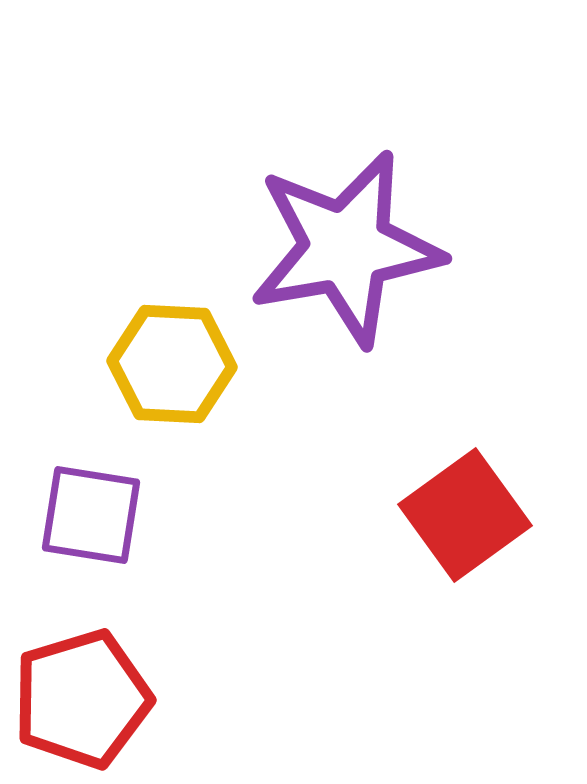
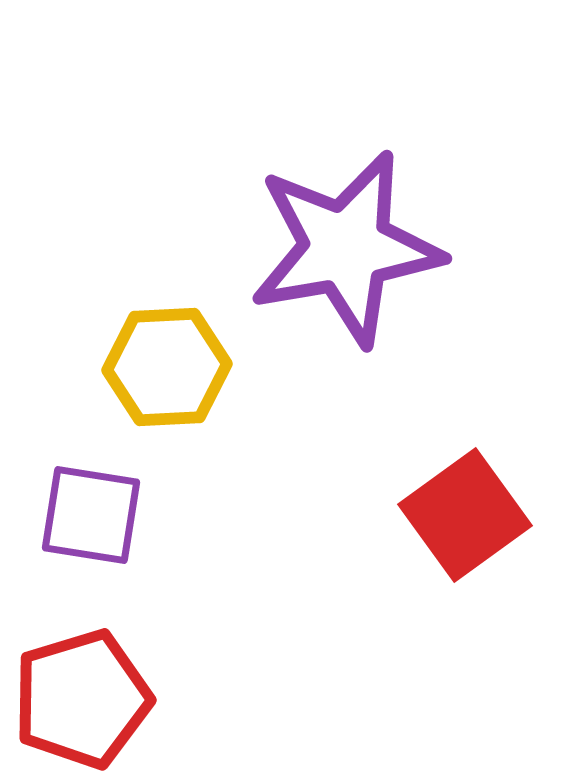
yellow hexagon: moved 5 px left, 3 px down; rotated 6 degrees counterclockwise
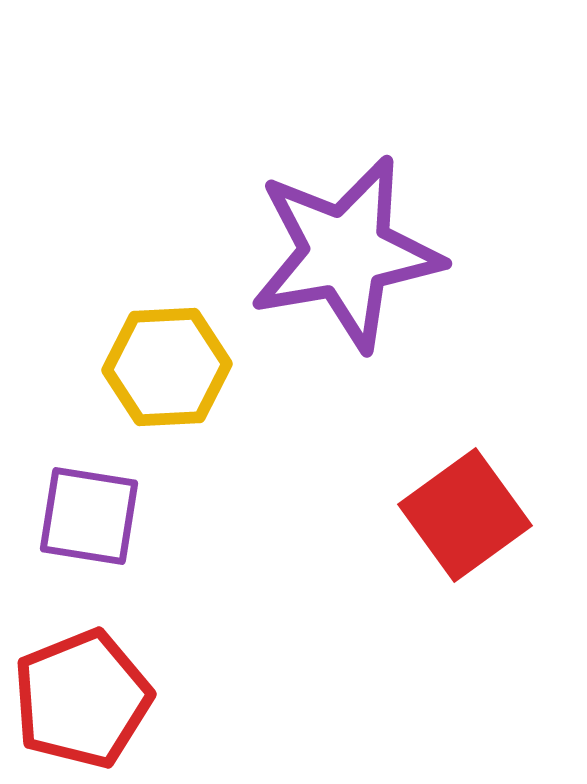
purple star: moved 5 px down
purple square: moved 2 px left, 1 px down
red pentagon: rotated 5 degrees counterclockwise
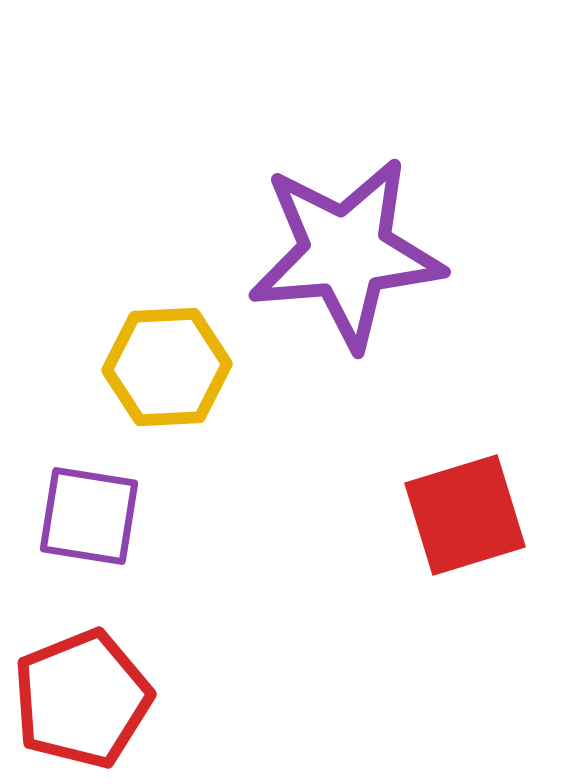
purple star: rotated 5 degrees clockwise
red square: rotated 19 degrees clockwise
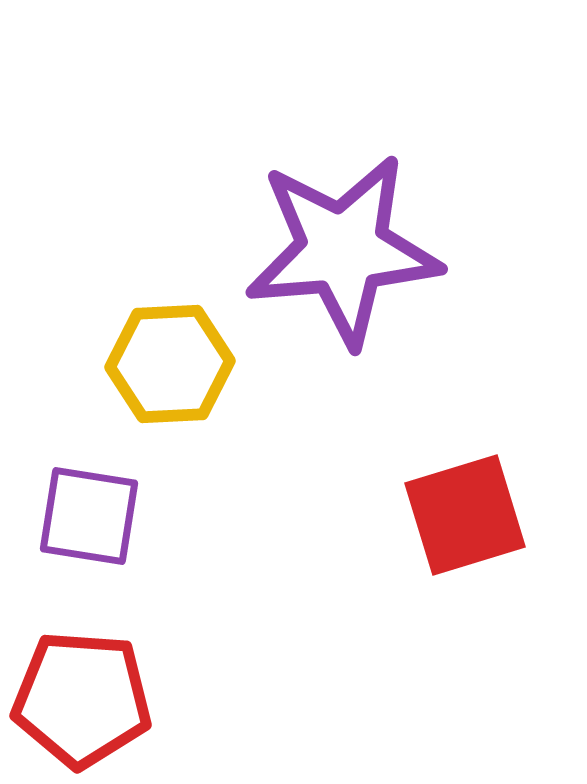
purple star: moved 3 px left, 3 px up
yellow hexagon: moved 3 px right, 3 px up
red pentagon: rotated 26 degrees clockwise
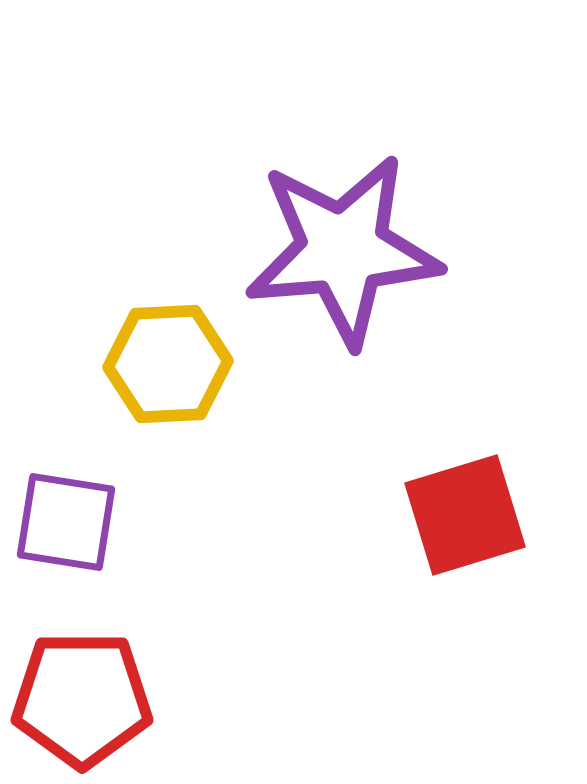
yellow hexagon: moved 2 px left
purple square: moved 23 px left, 6 px down
red pentagon: rotated 4 degrees counterclockwise
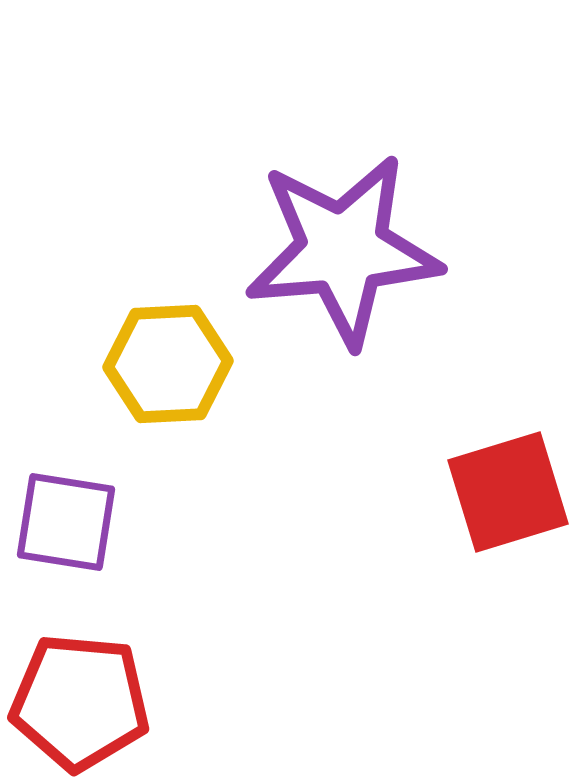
red square: moved 43 px right, 23 px up
red pentagon: moved 2 px left, 3 px down; rotated 5 degrees clockwise
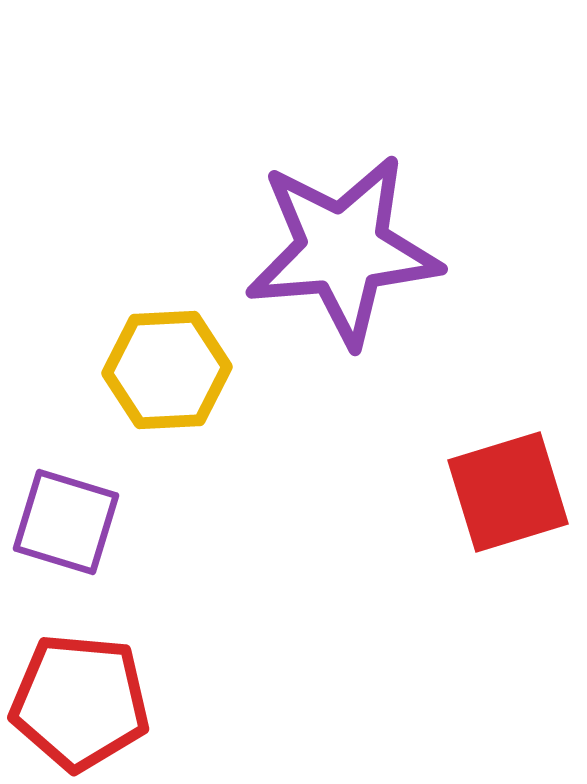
yellow hexagon: moved 1 px left, 6 px down
purple square: rotated 8 degrees clockwise
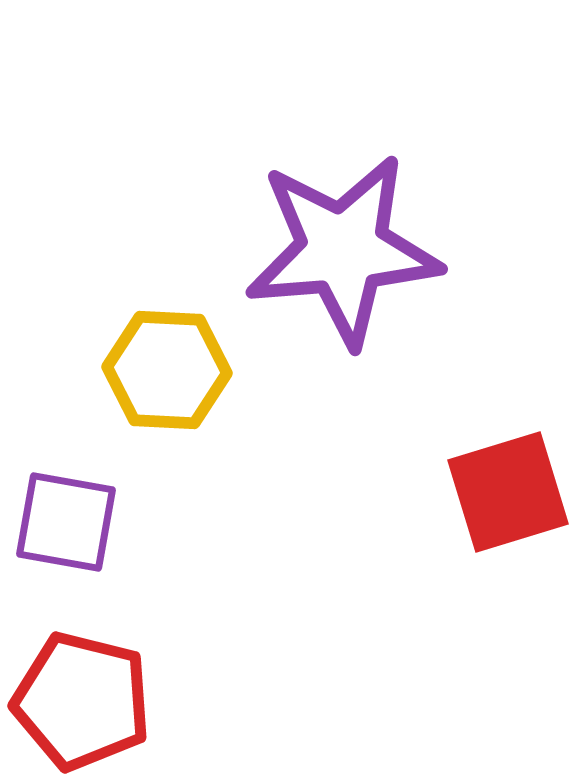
yellow hexagon: rotated 6 degrees clockwise
purple square: rotated 7 degrees counterclockwise
red pentagon: moved 2 px right, 1 px up; rotated 9 degrees clockwise
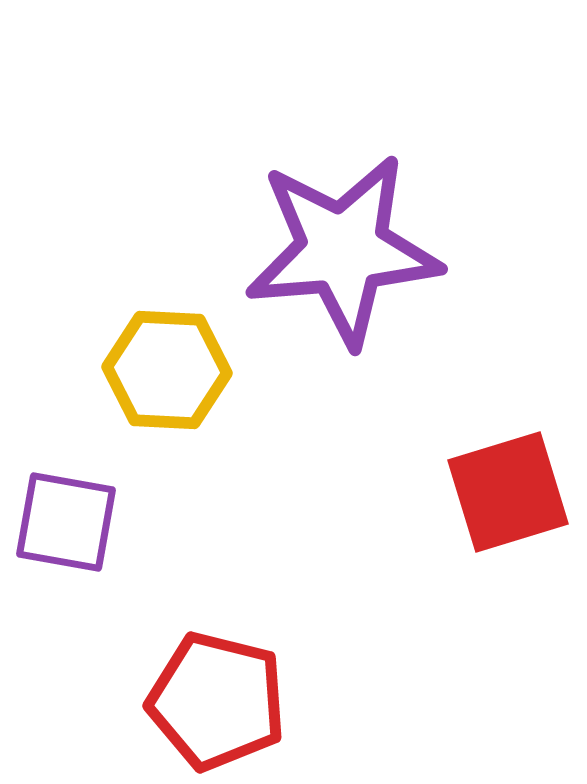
red pentagon: moved 135 px right
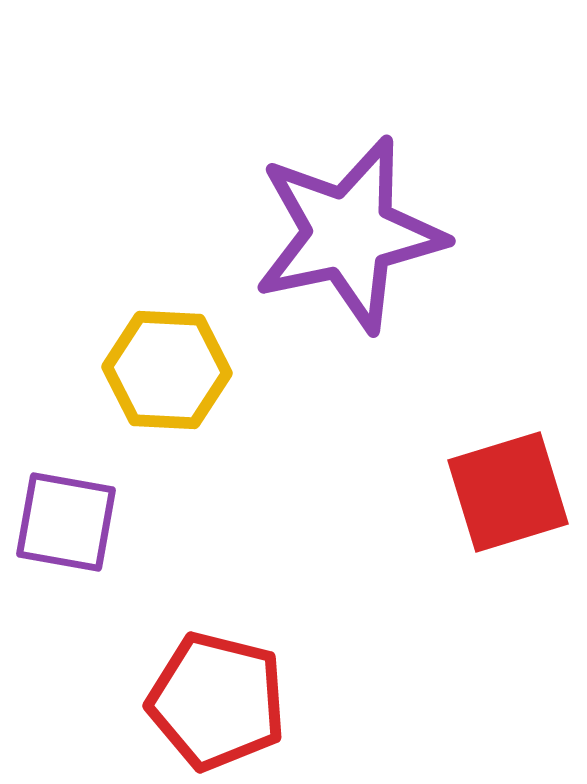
purple star: moved 6 px right, 16 px up; rotated 7 degrees counterclockwise
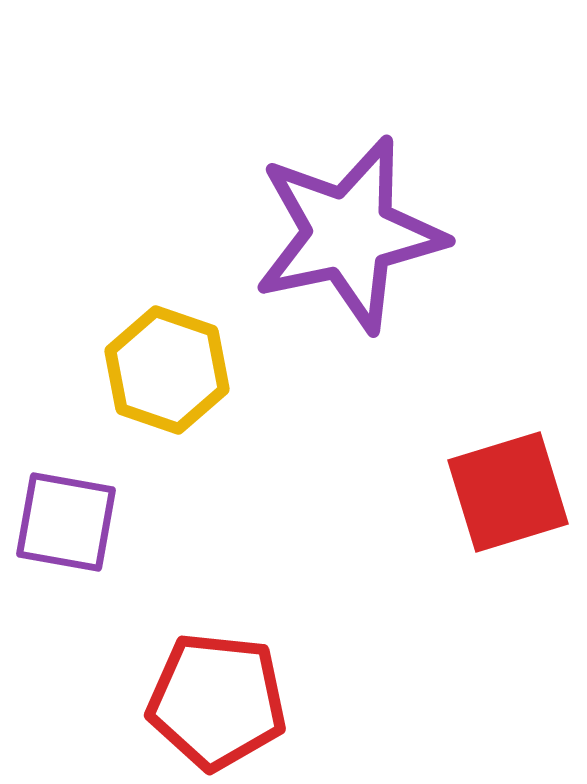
yellow hexagon: rotated 16 degrees clockwise
red pentagon: rotated 8 degrees counterclockwise
